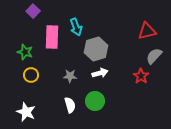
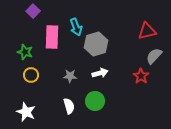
gray hexagon: moved 5 px up
white semicircle: moved 1 px left, 1 px down
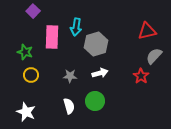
cyan arrow: rotated 30 degrees clockwise
